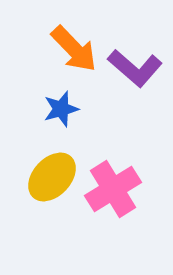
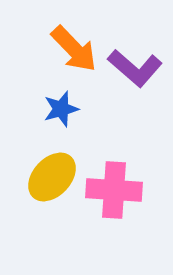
pink cross: moved 1 px right, 1 px down; rotated 36 degrees clockwise
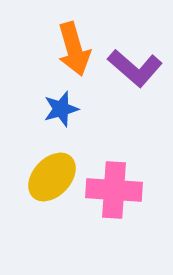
orange arrow: rotated 28 degrees clockwise
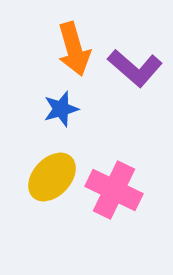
pink cross: rotated 22 degrees clockwise
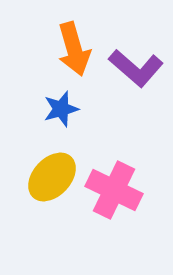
purple L-shape: moved 1 px right
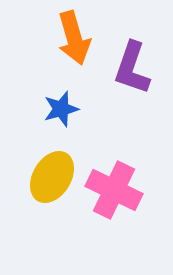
orange arrow: moved 11 px up
purple L-shape: moved 4 px left; rotated 68 degrees clockwise
yellow ellipse: rotated 12 degrees counterclockwise
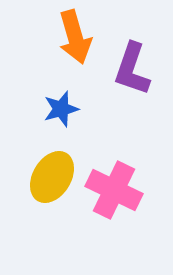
orange arrow: moved 1 px right, 1 px up
purple L-shape: moved 1 px down
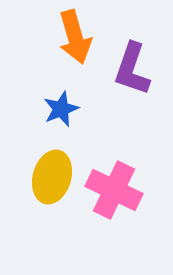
blue star: rotated 6 degrees counterclockwise
yellow ellipse: rotated 15 degrees counterclockwise
